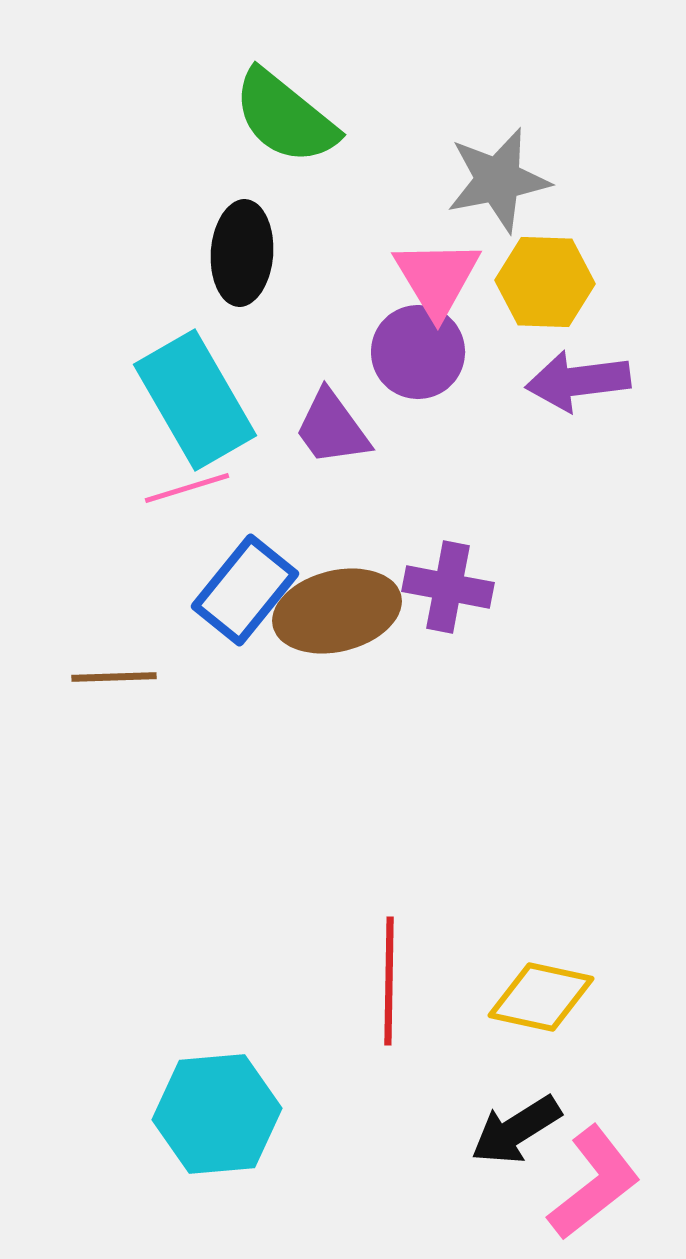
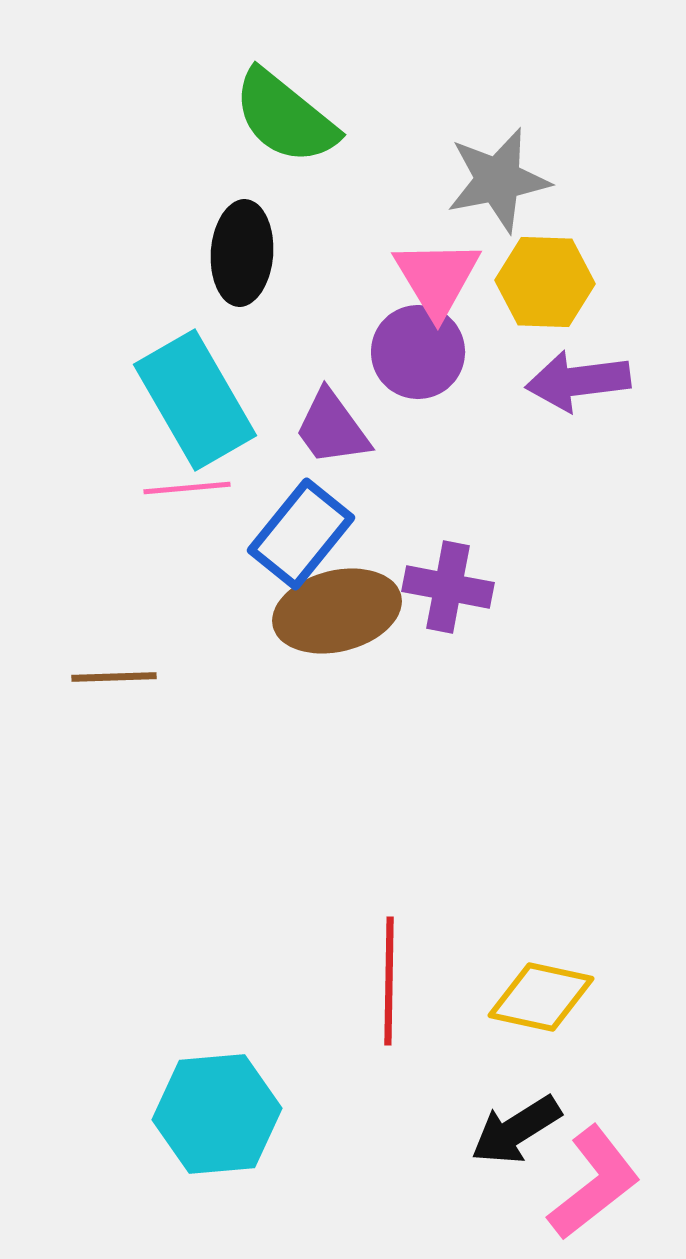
pink line: rotated 12 degrees clockwise
blue rectangle: moved 56 px right, 56 px up
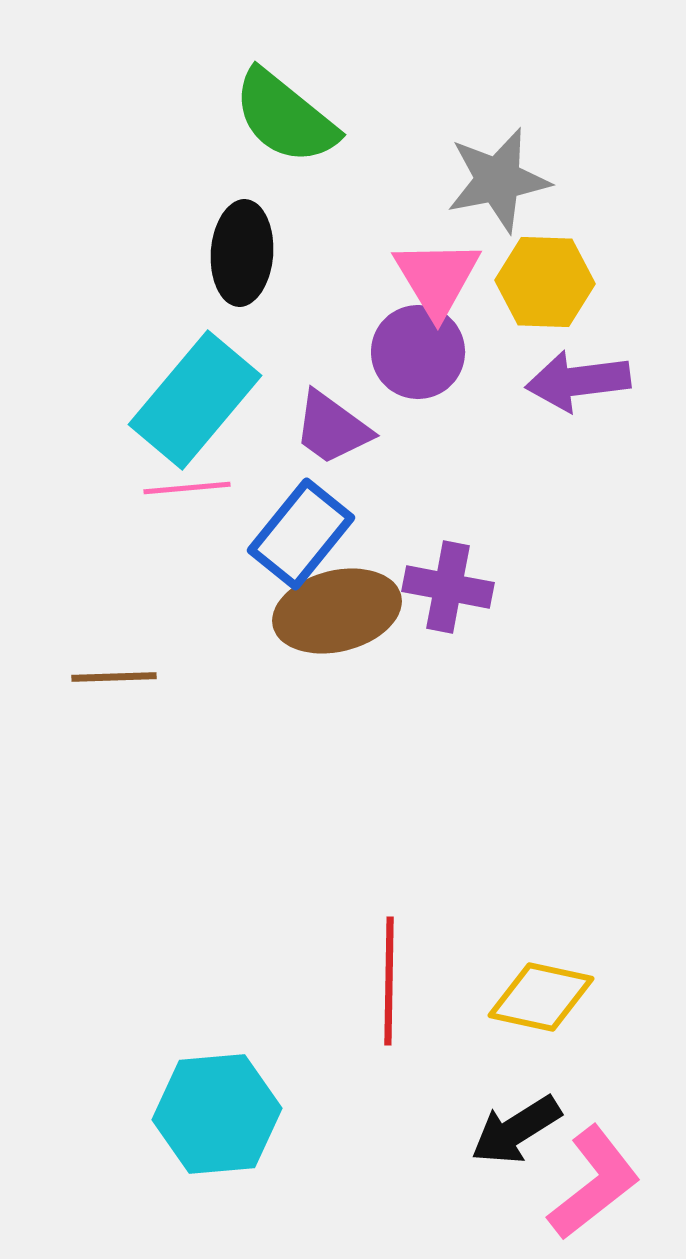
cyan rectangle: rotated 70 degrees clockwise
purple trapezoid: rotated 18 degrees counterclockwise
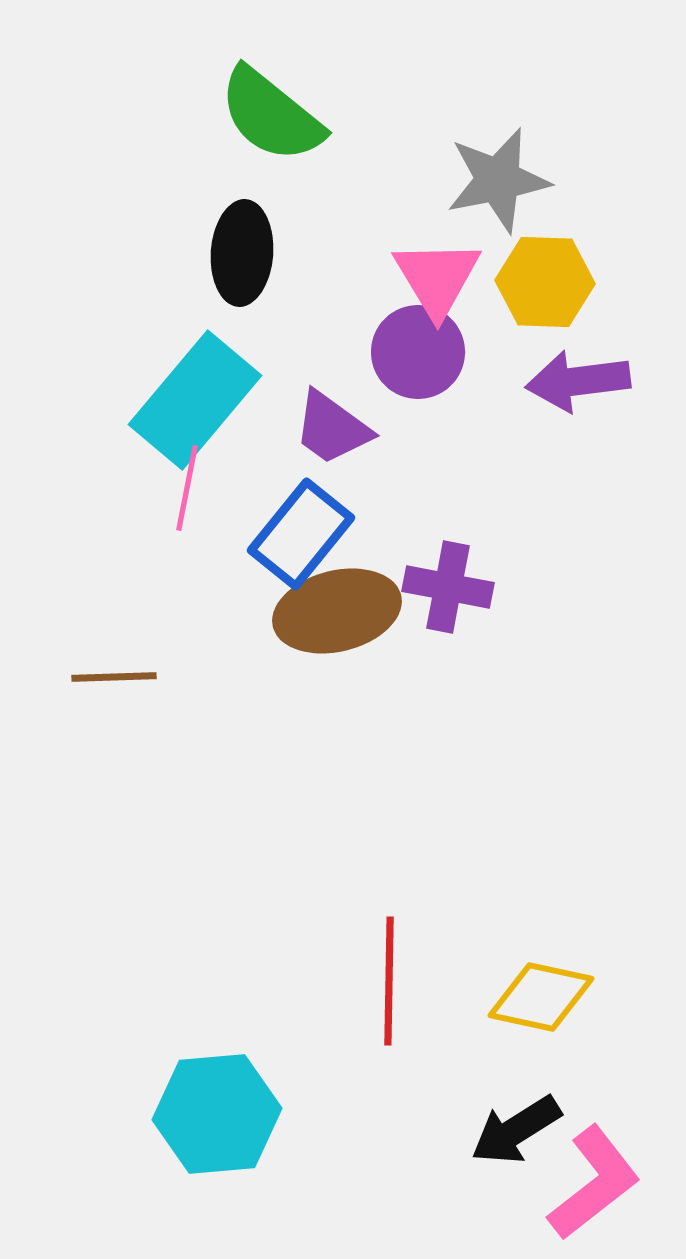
green semicircle: moved 14 px left, 2 px up
pink line: rotated 74 degrees counterclockwise
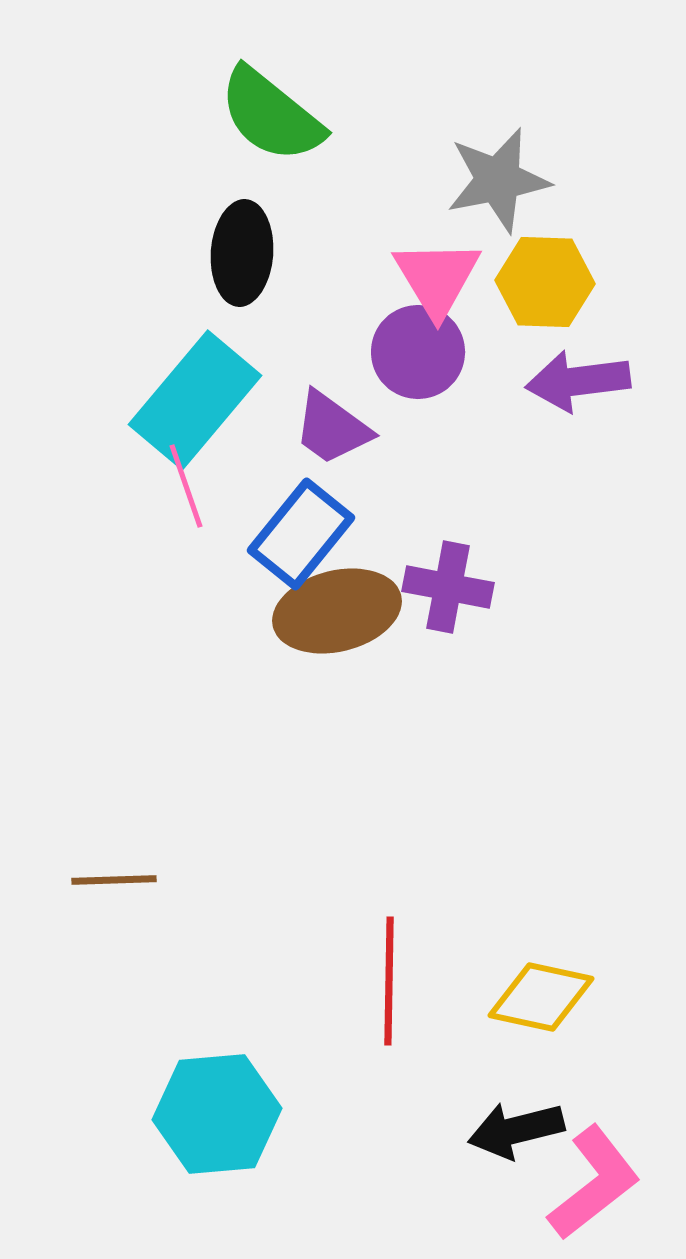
pink line: moved 1 px left, 2 px up; rotated 30 degrees counterclockwise
brown line: moved 203 px down
black arrow: rotated 18 degrees clockwise
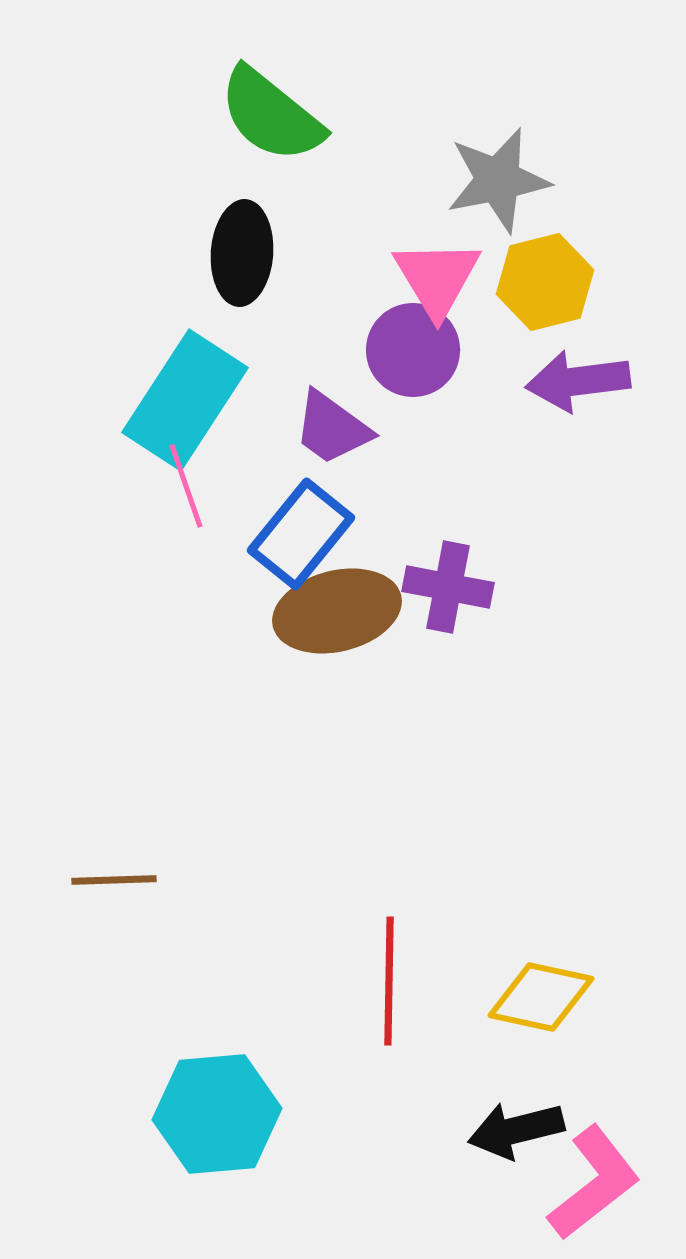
yellow hexagon: rotated 16 degrees counterclockwise
purple circle: moved 5 px left, 2 px up
cyan rectangle: moved 10 px left; rotated 7 degrees counterclockwise
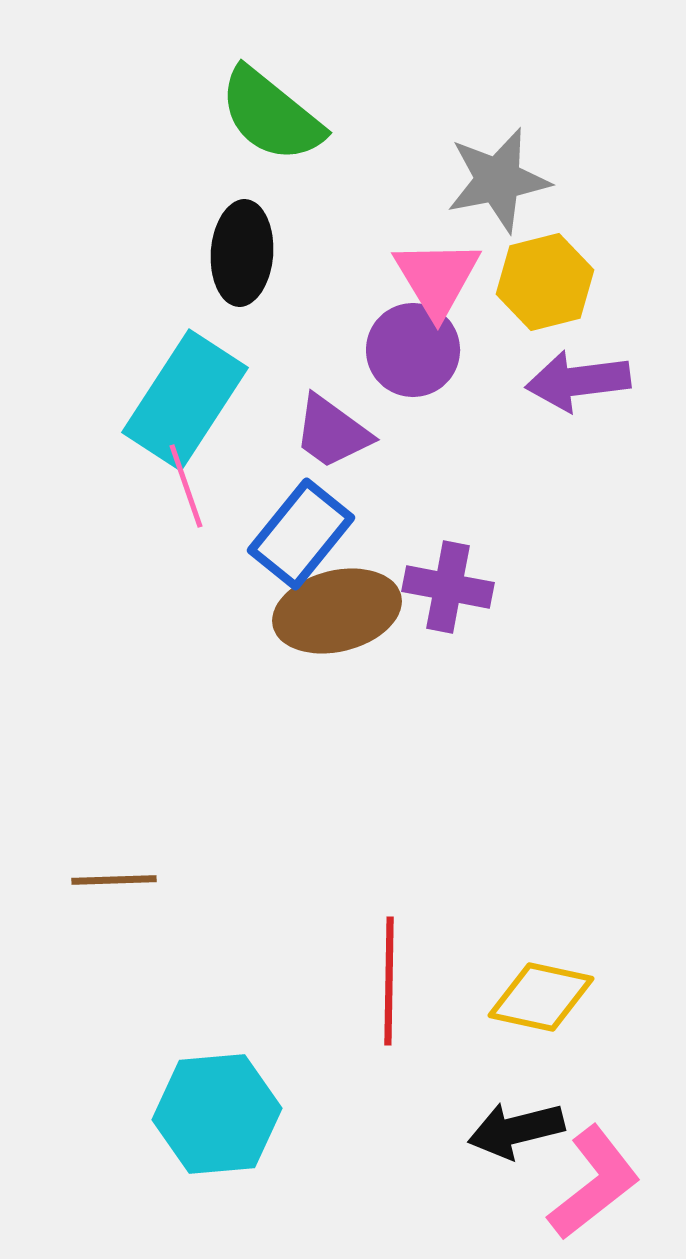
purple trapezoid: moved 4 px down
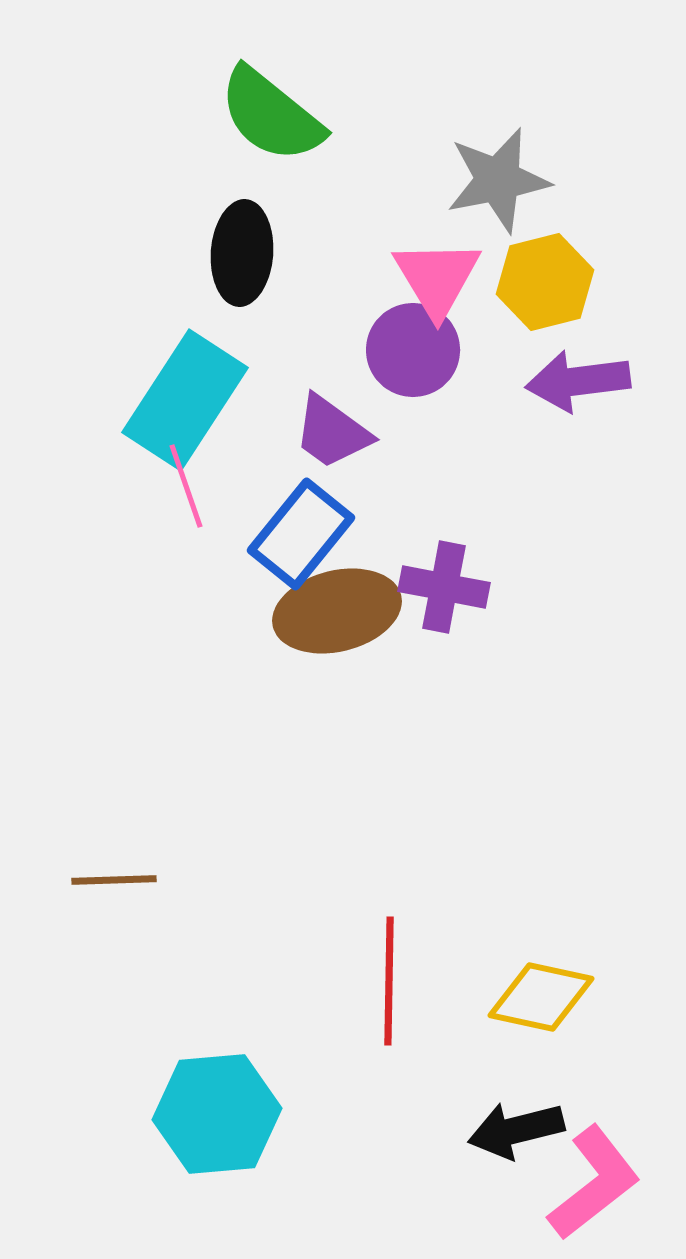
purple cross: moved 4 px left
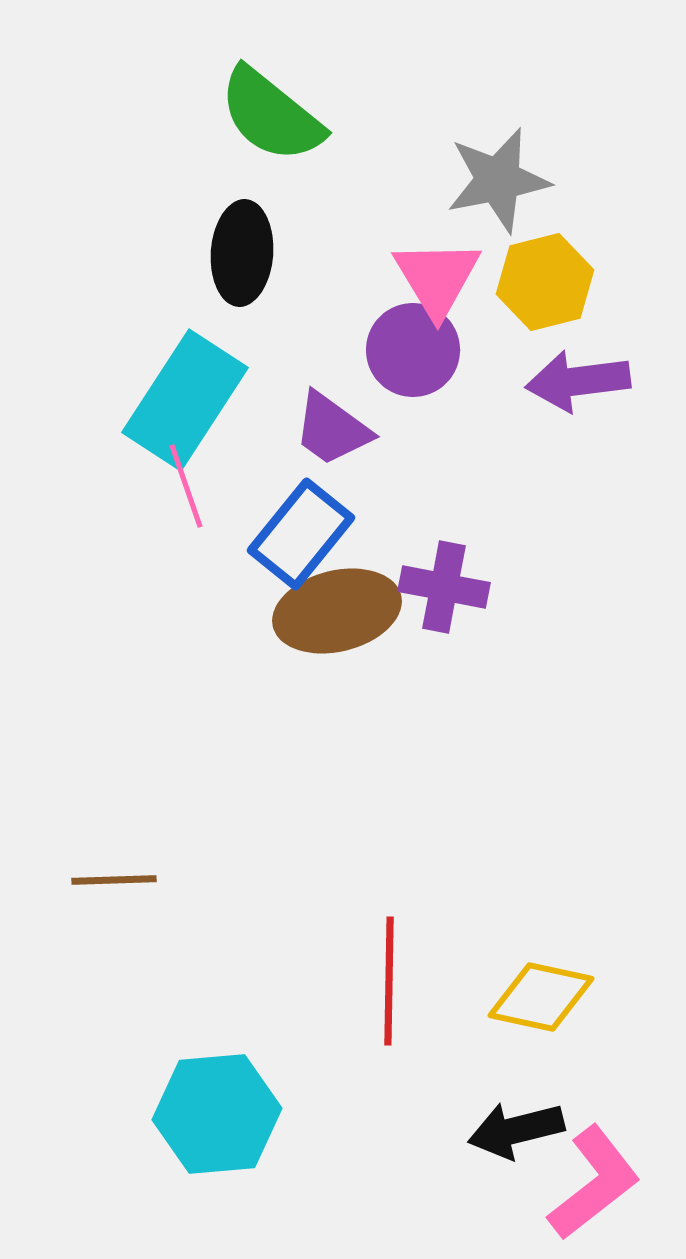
purple trapezoid: moved 3 px up
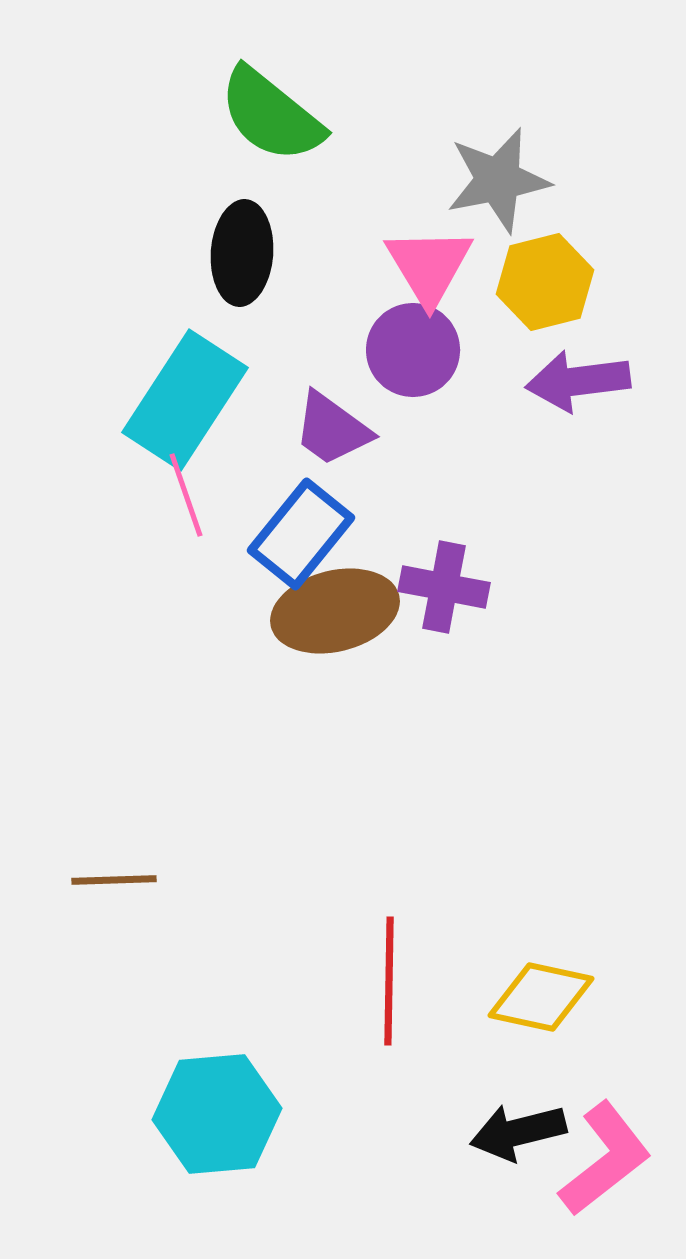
pink triangle: moved 8 px left, 12 px up
pink line: moved 9 px down
brown ellipse: moved 2 px left
black arrow: moved 2 px right, 2 px down
pink L-shape: moved 11 px right, 24 px up
